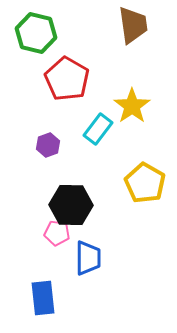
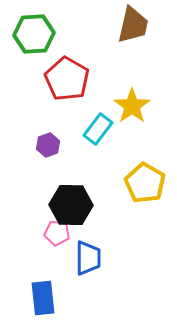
brown trapezoid: rotated 21 degrees clockwise
green hexagon: moved 2 px left, 1 px down; rotated 18 degrees counterclockwise
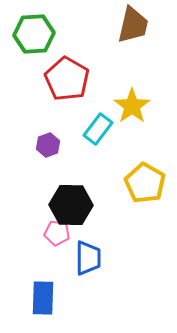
blue rectangle: rotated 8 degrees clockwise
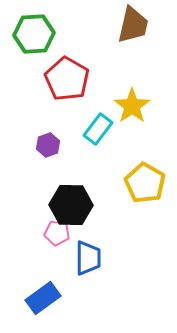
blue rectangle: rotated 52 degrees clockwise
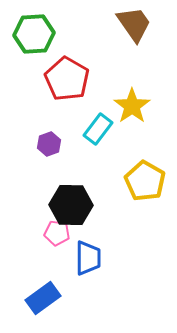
brown trapezoid: moved 1 px right, 1 px up; rotated 48 degrees counterclockwise
purple hexagon: moved 1 px right, 1 px up
yellow pentagon: moved 2 px up
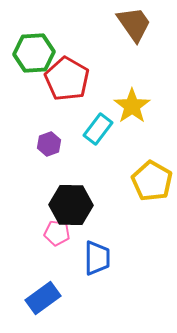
green hexagon: moved 19 px down
yellow pentagon: moved 7 px right
blue trapezoid: moved 9 px right
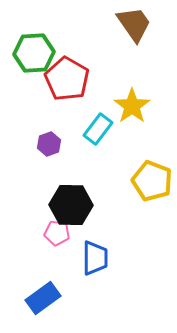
yellow pentagon: rotated 9 degrees counterclockwise
blue trapezoid: moved 2 px left
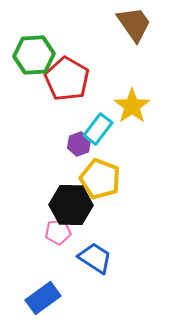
green hexagon: moved 2 px down
purple hexagon: moved 30 px right
yellow pentagon: moved 52 px left, 2 px up
pink pentagon: moved 1 px right, 1 px up; rotated 15 degrees counterclockwise
blue trapezoid: rotated 57 degrees counterclockwise
